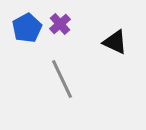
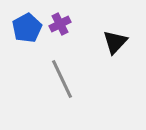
purple cross: rotated 15 degrees clockwise
black triangle: rotated 48 degrees clockwise
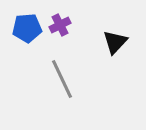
purple cross: moved 1 px down
blue pentagon: rotated 24 degrees clockwise
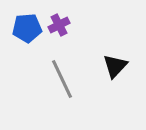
purple cross: moved 1 px left
black triangle: moved 24 px down
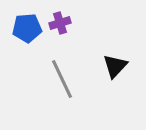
purple cross: moved 1 px right, 2 px up; rotated 10 degrees clockwise
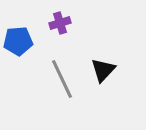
blue pentagon: moved 9 px left, 13 px down
black triangle: moved 12 px left, 4 px down
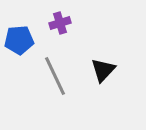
blue pentagon: moved 1 px right, 1 px up
gray line: moved 7 px left, 3 px up
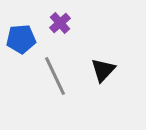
purple cross: rotated 25 degrees counterclockwise
blue pentagon: moved 2 px right, 1 px up
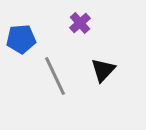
purple cross: moved 20 px right
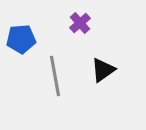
black triangle: rotated 12 degrees clockwise
gray line: rotated 15 degrees clockwise
